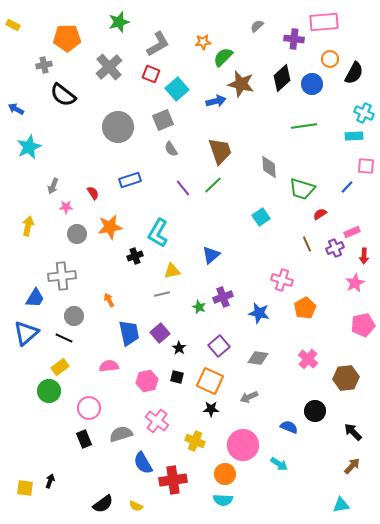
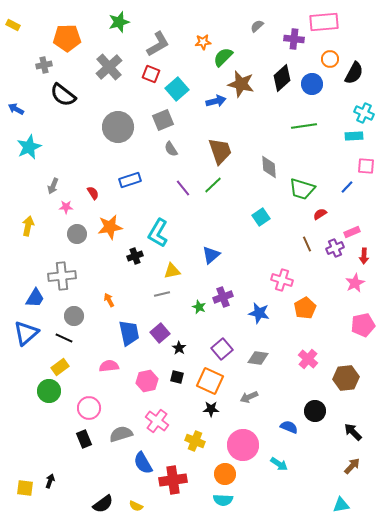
purple square at (219, 346): moved 3 px right, 3 px down
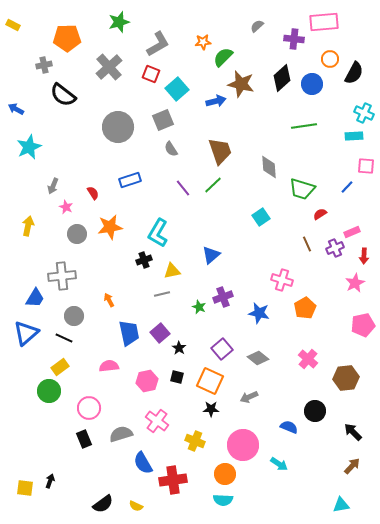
pink star at (66, 207): rotated 24 degrees clockwise
black cross at (135, 256): moved 9 px right, 4 px down
gray diamond at (258, 358): rotated 30 degrees clockwise
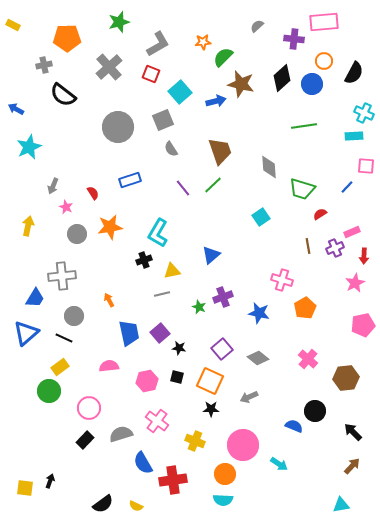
orange circle at (330, 59): moved 6 px left, 2 px down
cyan square at (177, 89): moved 3 px right, 3 px down
brown line at (307, 244): moved 1 px right, 2 px down; rotated 14 degrees clockwise
black star at (179, 348): rotated 24 degrees counterclockwise
blue semicircle at (289, 427): moved 5 px right, 1 px up
black rectangle at (84, 439): moved 1 px right, 1 px down; rotated 66 degrees clockwise
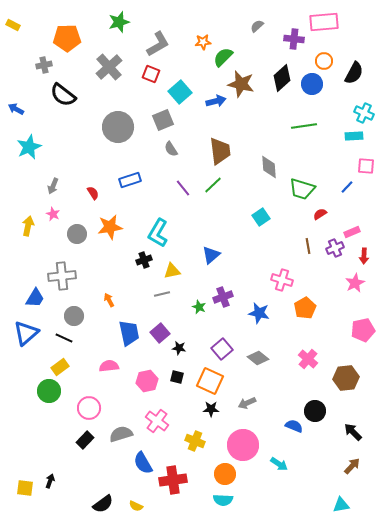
brown trapezoid at (220, 151): rotated 12 degrees clockwise
pink star at (66, 207): moved 13 px left, 7 px down
pink pentagon at (363, 325): moved 5 px down
gray arrow at (249, 397): moved 2 px left, 6 px down
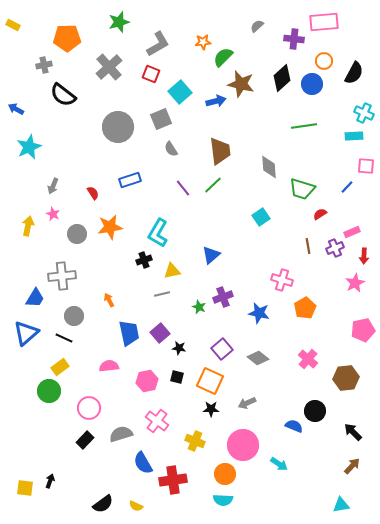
gray square at (163, 120): moved 2 px left, 1 px up
